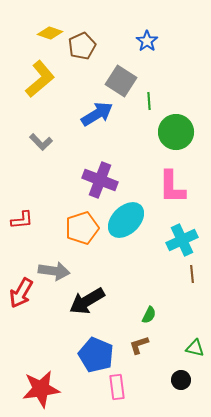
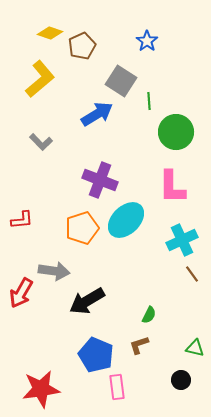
brown line: rotated 30 degrees counterclockwise
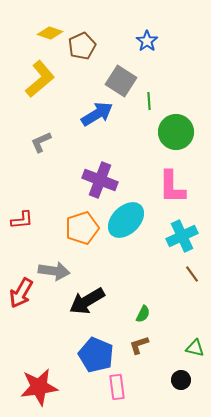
gray L-shape: rotated 110 degrees clockwise
cyan cross: moved 4 px up
green semicircle: moved 6 px left, 1 px up
red star: moved 2 px left, 2 px up
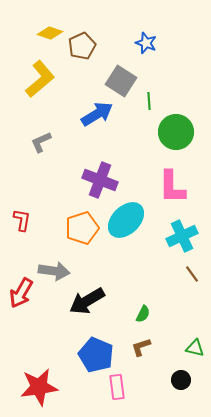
blue star: moved 1 px left, 2 px down; rotated 15 degrees counterclockwise
red L-shape: rotated 75 degrees counterclockwise
brown L-shape: moved 2 px right, 2 px down
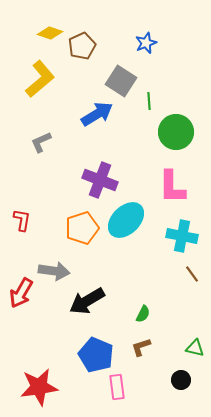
blue star: rotated 30 degrees clockwise
cyan cross: rotated 36 degrees clockwise
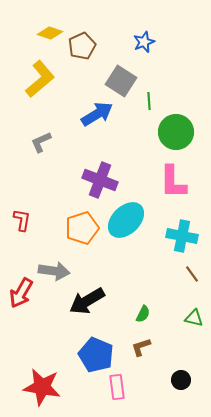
blue star: moved 2 px left, 1 px up
pink L-shape: moved 1 px right, 5 px up
green triangle: moved 1 px left, 30 px up
red star: moved 3 px right; rotated 18 degrees clockwise
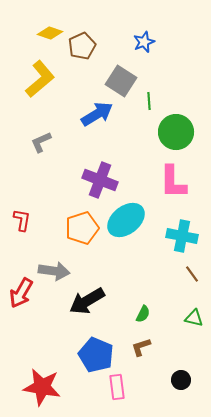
cyan ellipse: rotated 6 degrees clockwise
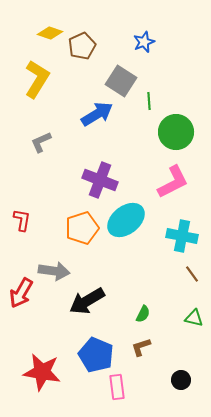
yellow L-shape: moved 3 px left; rotated 18 degrees counterclockwise
pink L-shape: rotated 117 degrees counterclockwise
red star: moved 15 px up
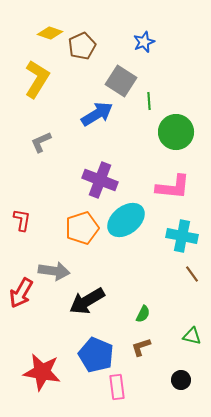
pink L-shape: moved 5 px down; rotated 33 degrees clockwise
green triangle: moved 2 px left, 18 px down
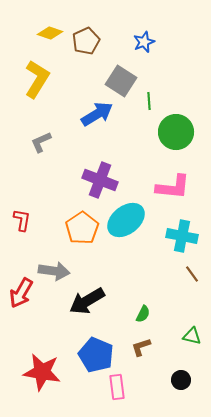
brown pentagon: moved 4 px right, 5 px up
orange pentagon: rotated 16 degrees counterclockwise
